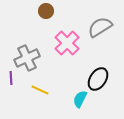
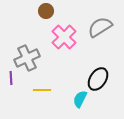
pink cross: moved 3 px left, 6 px up
yellow line: moved 2 px right; rotated 24 degrees counterclockwise
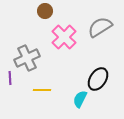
brown circle: moved 1 px left
purple line: moved 1 px left
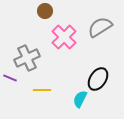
purple line: rotated 64 degrees counterclockwise
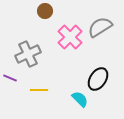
pink cross: moved 6 px right
gray cross: moved 1 px right, 4 px up
yellow line: moved 3 px left
cyan semicircle: rotated 108 degrees clockwise
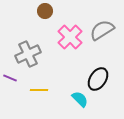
gray semicircle: moved 2 px right, 3 px down
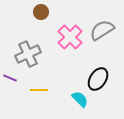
brown circle: moved 4 px left, 1 px down
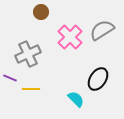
yellow line: moved 8 px left, 1 px up
cyan semicircle: moved 4 px left
